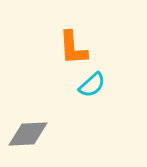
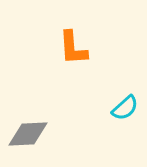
cyan semicircle: moved 33 px right, 23 px down
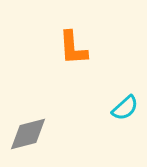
gray diamond: rotated 12 degrees counterclockwise
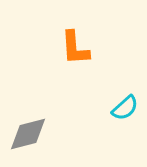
orange L-shape: moved 2 px right
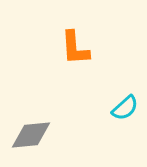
gray diamond: moved 3 px right, 1 px down; rotated 9 degrees clockwise
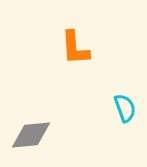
cyan semicircle: rotated 68 degrees counterclockwise
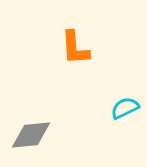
cyan semicircle: rotated 96 degrees counterclockwise
